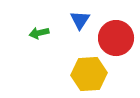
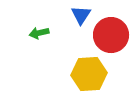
blue triangle: moved 1 px right, 5 px up
red circle: moved 5 px left, 3 px up
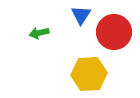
red circle: moved 3 px right, 3 px up
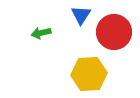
green arrow: moved 2 px right
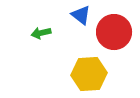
blue triangle: rotated 25 degrees counterclockwise
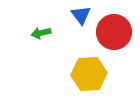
blue triangle: rotated 15 degrees clockwise
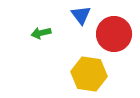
red circle: moved 2 px down
yellow hexagon: rotated 12 degrees clockwise
